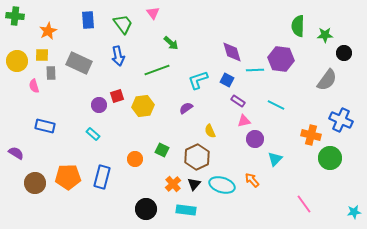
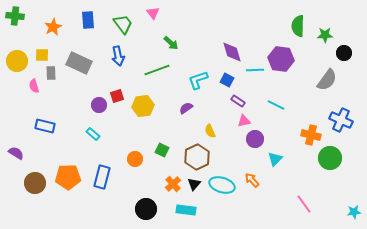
orange star at (48, 31): moved 5 px right, 4 px up
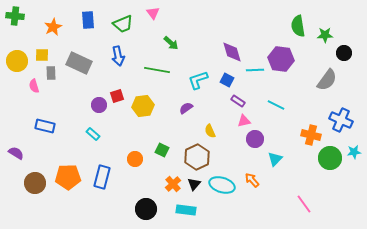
green trapezoid at (123, 24): rotated 105 degrees clockwise
green semicircle at (298, 26): rotated 10 degrees counterclockwise
green line at (157, 70): rotated 30 degrees clockwise
cyan star at (354, 212): moved 60 px up
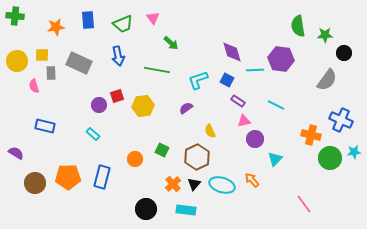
pink triangle at (153, 13): moved 5 px down
orange star at (53, 27): moved 3 px right; rotated 18 degrees clockwise
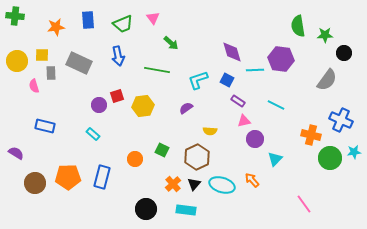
yellow semicircle at (210, 131): rotated 64 degrees counterclockwise
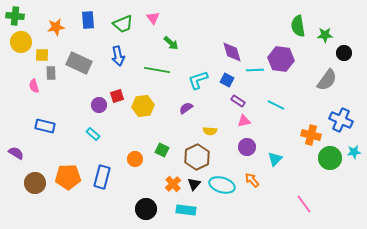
yellow circle at (17, 61): moved 4 px right, 19 px up
purple circle at (255, 139): moved 8 px left, 8 px down
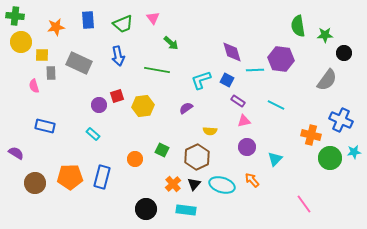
cyan L-shape at (198, 80): moved 3 px right
orange pentagon at (68, 177): moved 2 px right
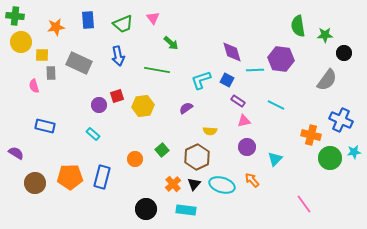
green square at (162, 150): rotated 24 degrees clockwise
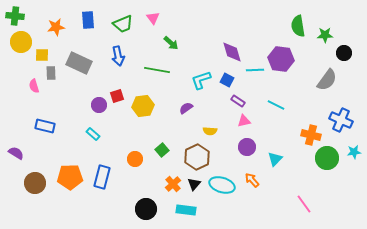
green circle at (330, 158): moved 3 px left
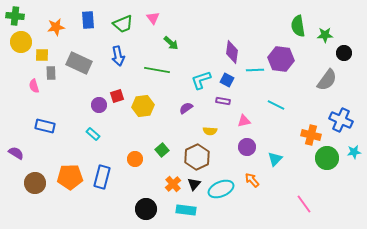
purple diamond at (232, 52): rotated 25 degrees clockwise
purple rectangle at (238, 101): moved 15 px left; rotated 24 degrees counterclockwise
cyan ellipse at (222, 185): moved 1 px left, 4 px down; rotated 40 degrees counterclockwise
